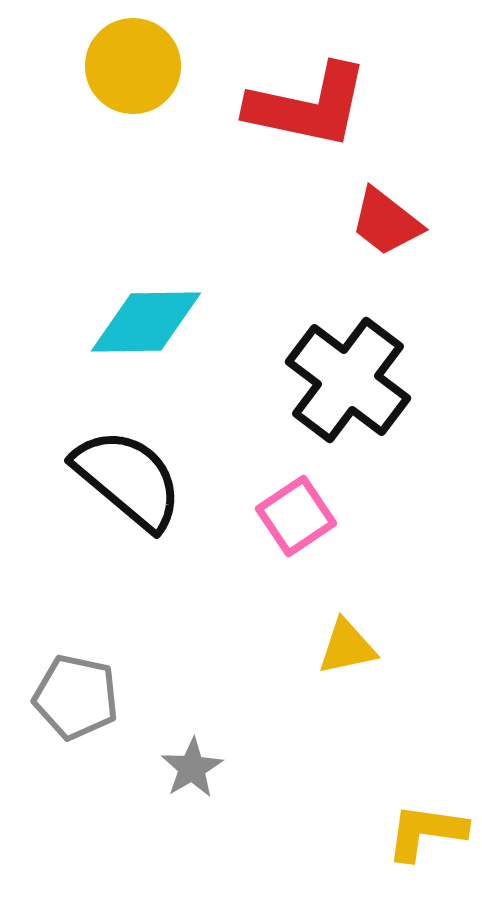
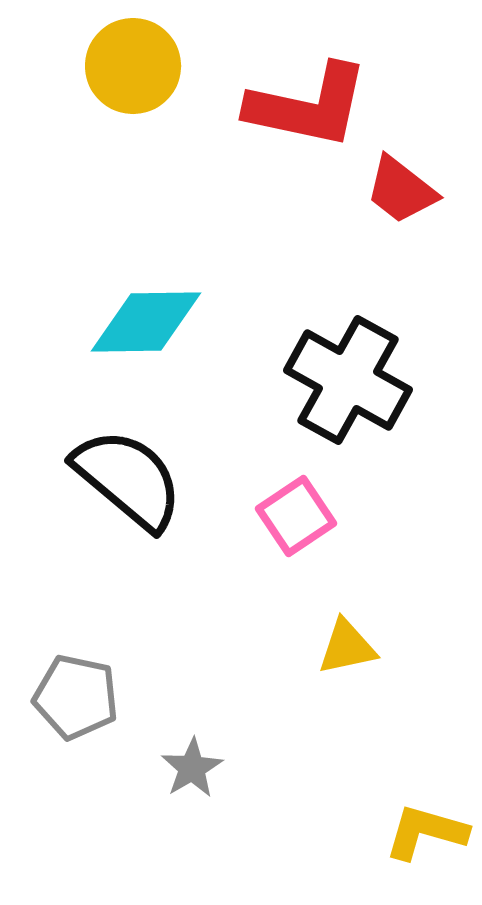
red trapezoid: moved 15 px right, 32 px up
black cross: rotated 8 degrees counterclockwise
yellow L-shape: rotated 8 degrees clockwise
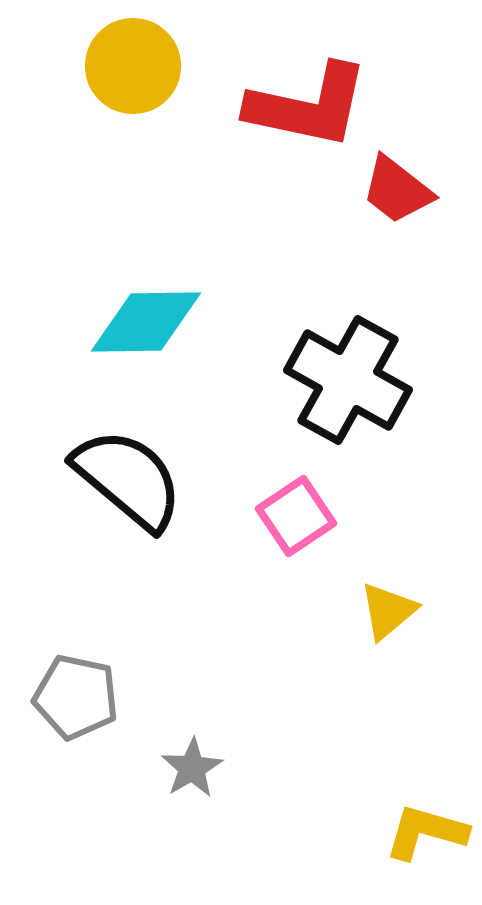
red trapezoid: moved 4 px left
yellow triangle: moved 41 px right, 36 px up; rotated 28 degrees counterclockwise
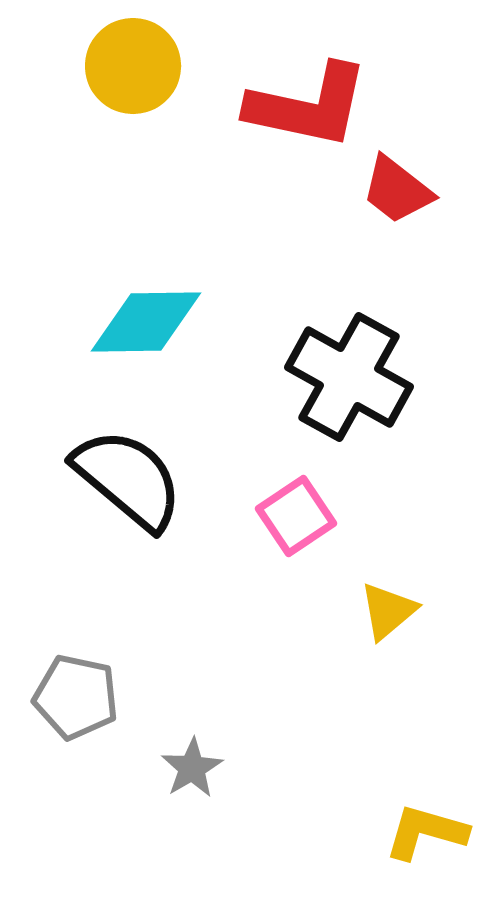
black cross: moved 1 px right, 3 px up
